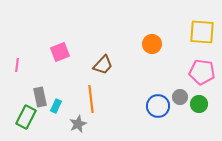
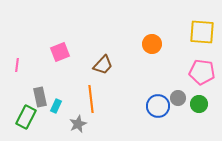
gray circle: moved 2 px left, 1 px down
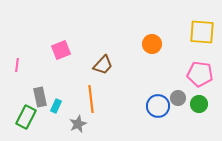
pink square: moved 1 px right, 2 px up
pink pentagon: moved 2 px left, 2 px down
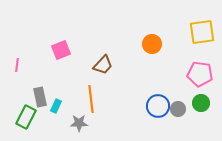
yellow square: rotated 12 degrees counterclockwise
gray circle: moved 11 px down
green circle: moved 2 px right, 1 px up
gray star: moved 1 px right, 1 px up; rotated 24 degrees clockwise
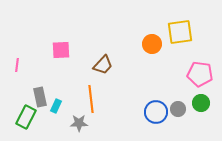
yellow square: moved 22 px left
pink square: rotated 18 degrees clockwise
blue circle: moved 2 px left, 6 px down
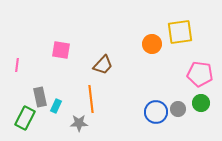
pink square: rotated 12 degrees clockwise
green rectangle: moved 1 px left, 1 px down
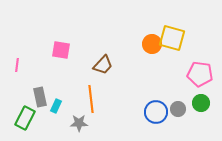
yellow square: moved 8 px left, 6 px down; rotated 24 degrees clockwise
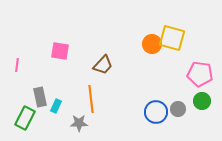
pink square: moved 1 px left, 1 px down
green circle: moved 1 px right, 2 px up
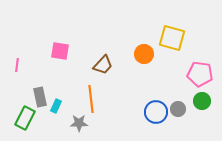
orange circle: moved 8 px left, 10 px down
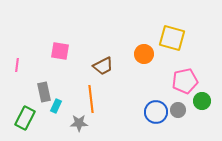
brown trapezoid: moved 1 px down; rotated 20 degrees clockwise
pink pentagon: moved 15 px left, 7 px down; rotated 20 degrees counterclockwise
gray rectangle: moved 4 px right, 5 px up
gray circle: moved 1 px down
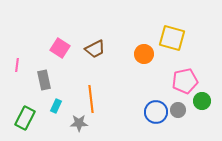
pink square: moved 3 px up; rotated 24 degrees clockwise
brown trapezoid: moved 8 px left, 17 px up
gray rectangle: moved 12 px up
